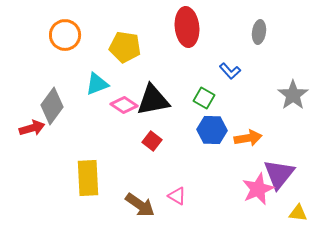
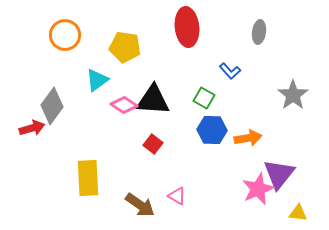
cyan triangle: moved 4 px up; rotated 15 degrees counterclockwise
black triangle: rotated 15 degrees clockwise
red square: moved 1 px right, 3 px down
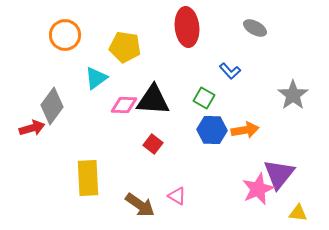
gray ellipse: moved 4 px left, 4 px up; rotated 70 degrees counterclockwise
cyan triangle: moved 1 px left, 2 px up
pink diamond: rotated 32 degrees counterclockwise
orange arrow: moved 3 px left, 8 px up
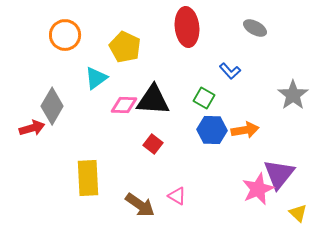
yellow pentagon: rotated 16 degrees clockwise
gray diamond: rotated 6 degrees counterclockwise
yellow triangle: rotated 36 degrees clockwise
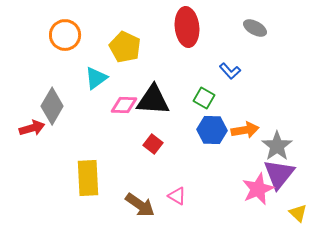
gray star: moved 16 px left, 51 px down
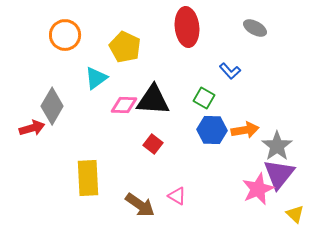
yellow triangle: moved 3 px left, 1 px down
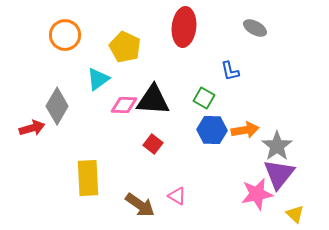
red ellipse: moved 3 px left; rotated 12 degrees clockwise
blue L-shape: rotated 30 degrees clockwise
cyan triangle: moved 2 px right, 1 px down
gray diamond: moved 5 px right
pink star: moved 1 px left, 5 px down; rotated 12 degrees clockwise
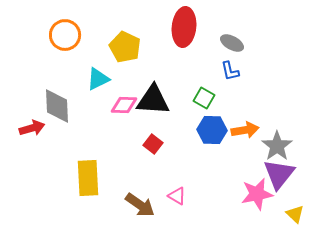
gray ellipse: moved 23 px left, 15 px down
cyan triangle: rotated 10 degrees clockwise
gray diamond: rotated 33 degrees counterclockwise
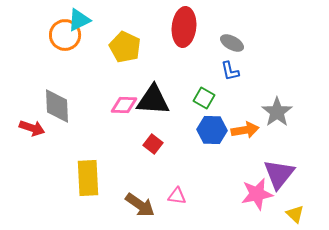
cyan triangle: moved 19 px left, 59 px up
red arrow: rotated 35 degrees clockwise
gray star: moved 34 px up
pink triangle: rotated 24 degrees counterclockwise
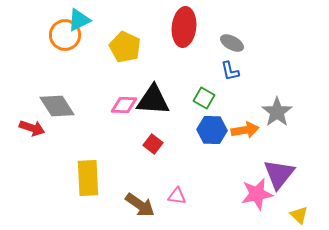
gray diamond: rotated 30 degrees counterclockwise
yellow triangle: moved 4 px right, 1 px down
